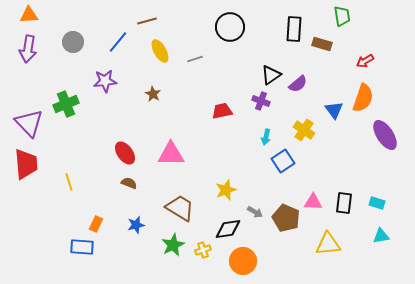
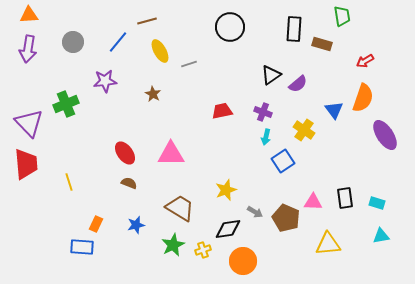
gray line at (195, 59): moved 6 px left, 5 px down
purple cross at (261, 101): moved 2 px right, 11 px down
black rectangle at (344, 203): moved 1 px right, 5 px up; rotated 15 degrees counterclockwise
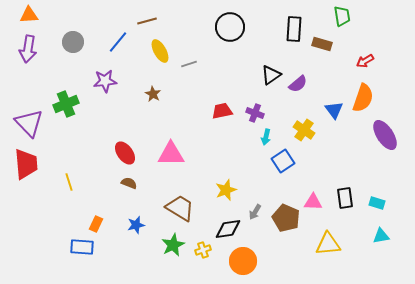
purple cross at (263, 112): moved 8 px left, 1 px down
gray arrow at (255, 212): rotated 91 degrees clockwise
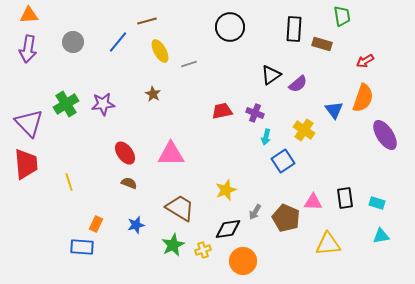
purple star at (105, 81): moved 2 px left, 23 px down
green cross at (66, 104): rotated 10 degrees counterclockwise
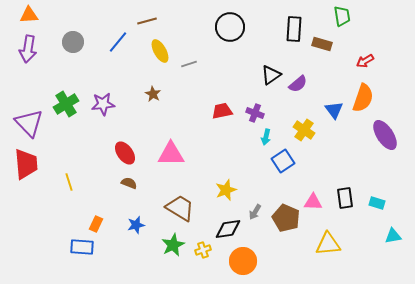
cyan triangle at (381, 236): moved 12 px right
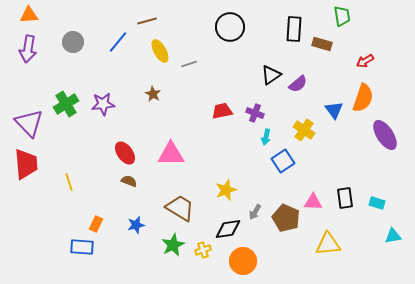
brown semicircle at (129, 183): moved 2 px up
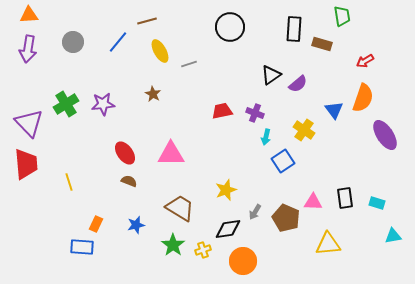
green star at (173, 245): rotated 10 degrees counterclockwise
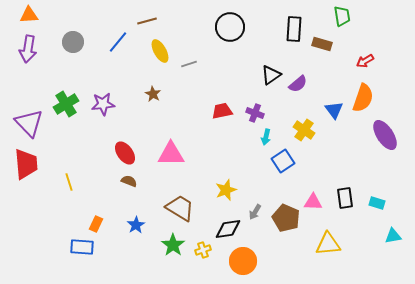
blue star at (136, 225): rotated 18 degrees counterclockwise
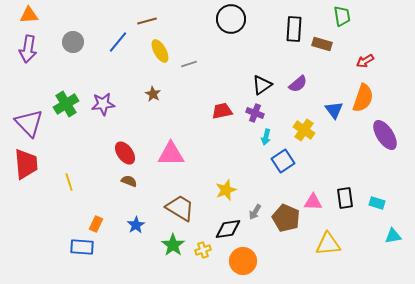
black circle at (230, 27): moved 1 px right, 8 px up
black triangle at (271, 75): moved 9 px left, 10 px down
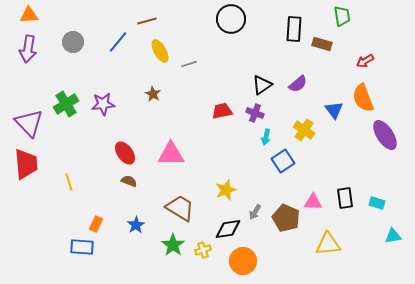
orange semicircle at (363, 98): rotated 140 degrees clockwise
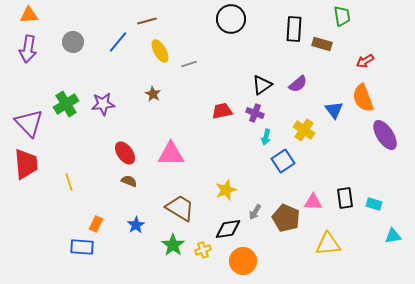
cyan rectangle at (377, 203): moved 3 px left, 1 px down
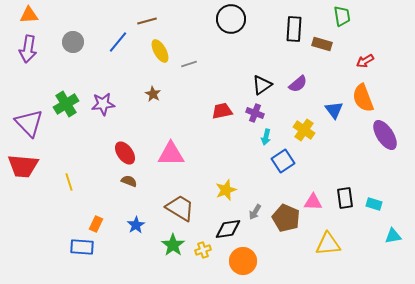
red trapezoid at (26, 164): moved 3 px left, 2 px down; rotated 100 degrees clockwise
